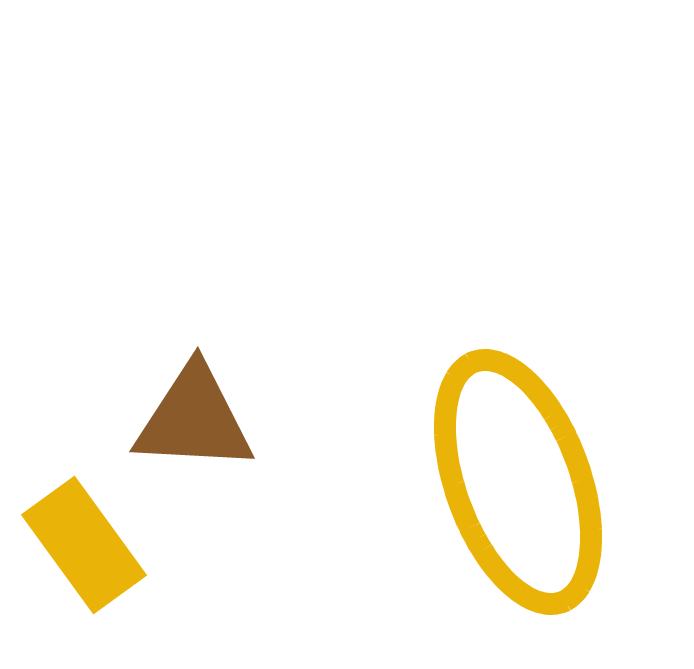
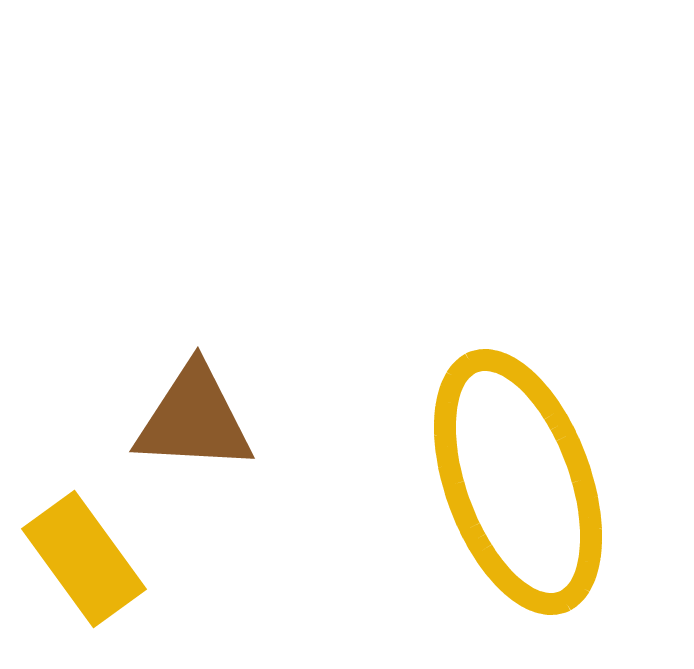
yellow rectangle: moved 14 px down
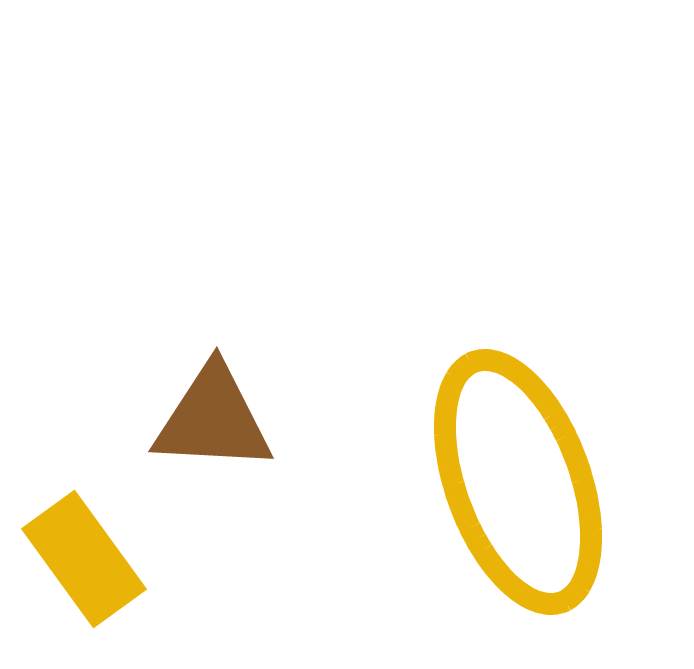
brown triangle: moved 19 px right
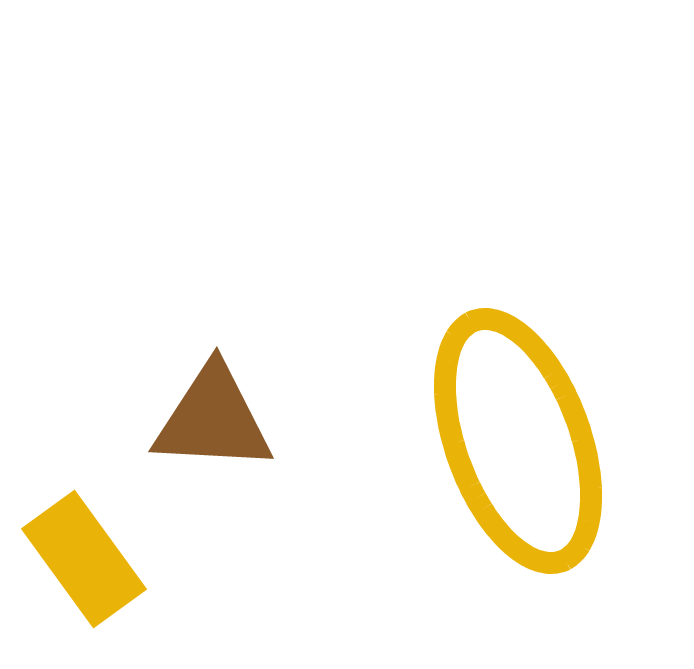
yellow ellipse: moved 41 px up
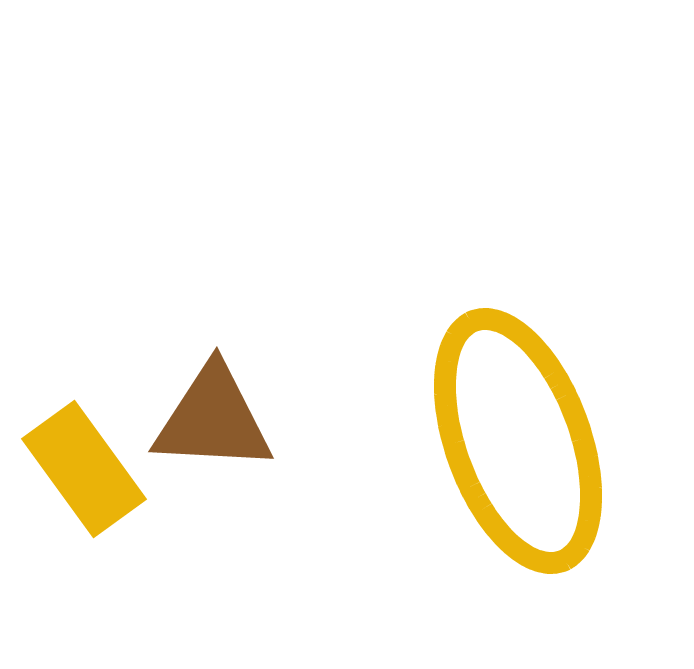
yellow rectangle: moved 90 px up
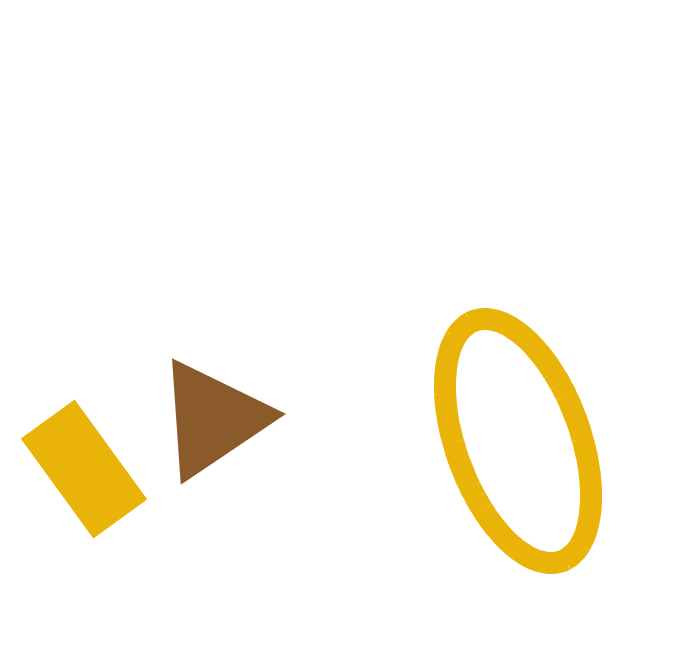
brown triangle: rotated 37 degrees counterclockwise
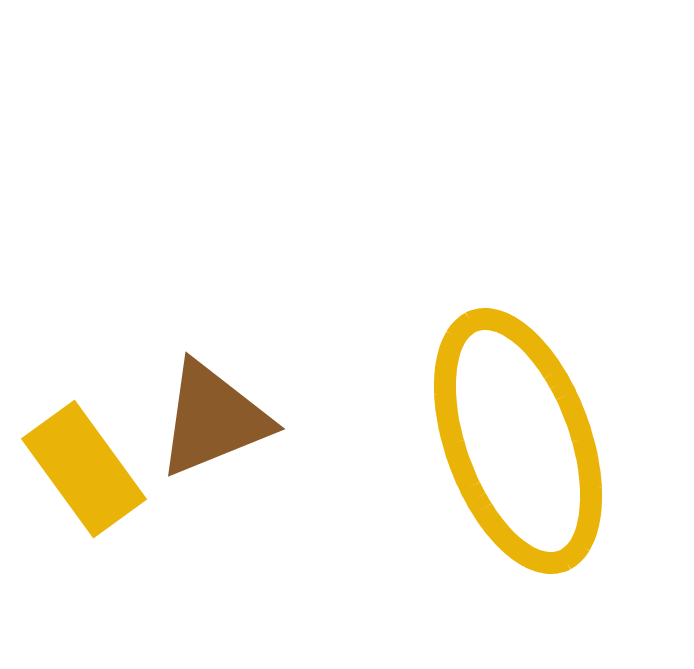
brown triangle: rotated 12 degrees clockwise
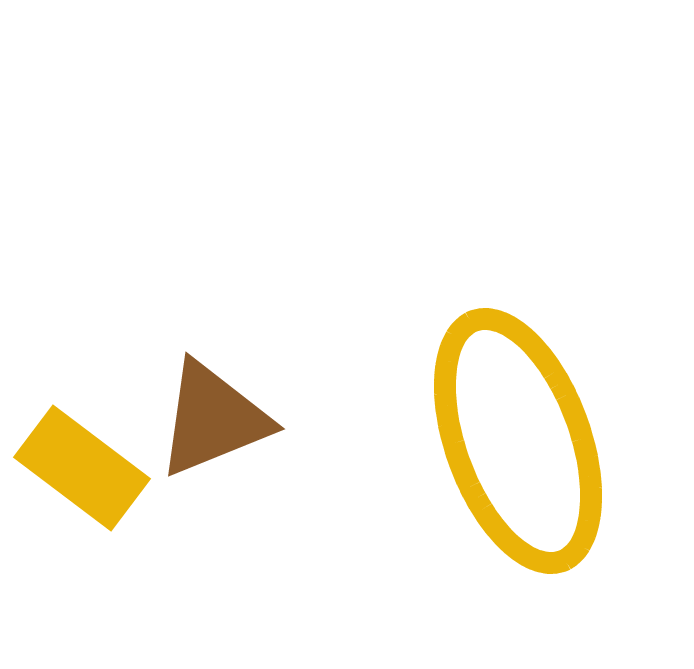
yellow rectangle: moved 2 px left, 1 px up; rotated 17 degrees counterclockwise
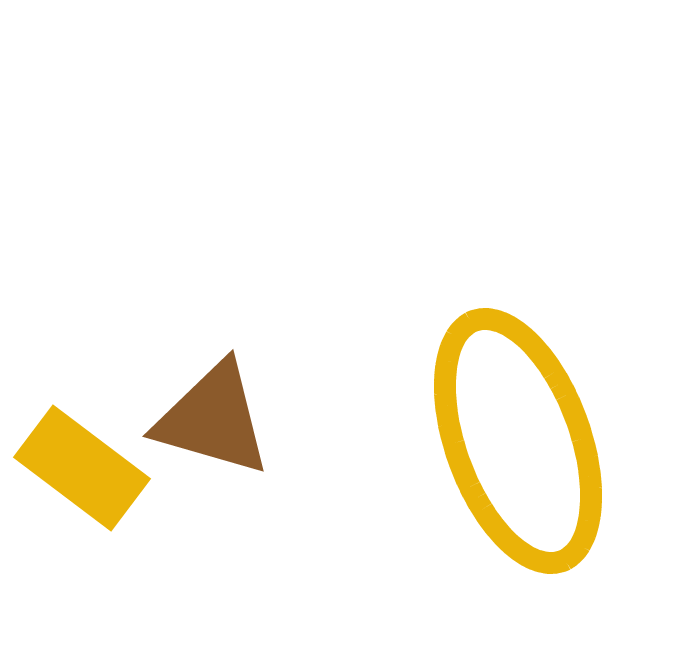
brown triangle: rotated 38 degrees clockwise
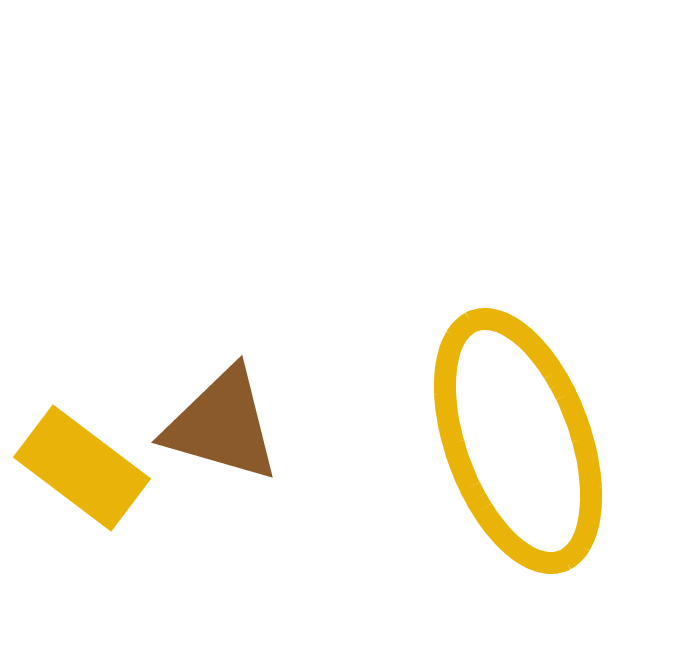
brown triangle: moved 9 px right, 6 px down
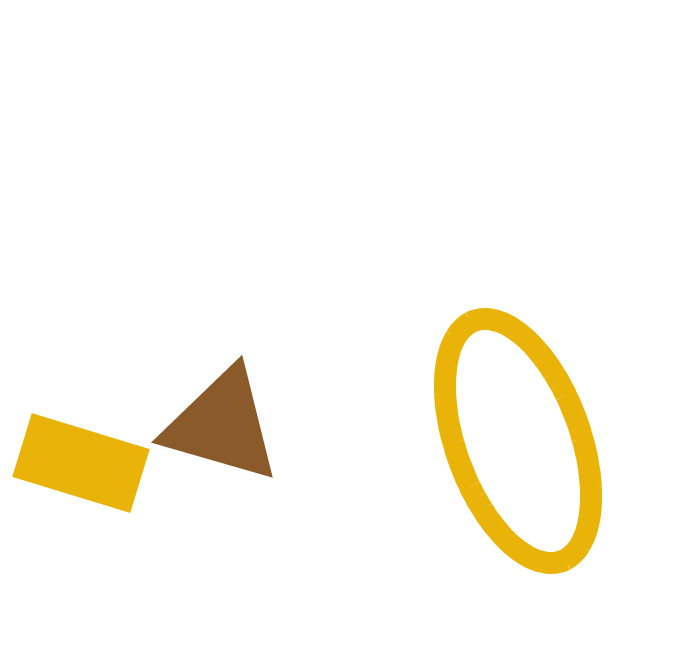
yellow rectangle: moved 1 px left, 5 px up; rotated 20 degrees counterclockwise
